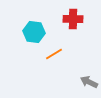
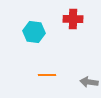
orange line: moved 7 px left, 21 px down; rotated 30 degrees clockwise
gray arrow: rotated 18 degrees counterclockwise
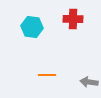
cyan hexagon: moved 2 px left, 5 px up
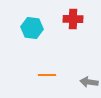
cyan hexagon: moved 1 px down
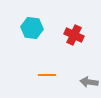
red cross: moved 1 px right, 16 px down; rotated 24 degrees clockwise
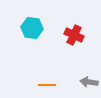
orange line: moved 10 px down
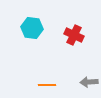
gray arrow: rotated 12 degrees counterclockwise
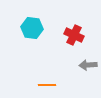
gray arrow: moved 1 px left, 17 px up
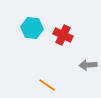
red cross: moved 11 px left
orange line: rotated 36 degrees clockwise
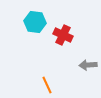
cyan hexagon: moved 3 px right, 6 px up
orange line: rotated 30 degrees clockwise
